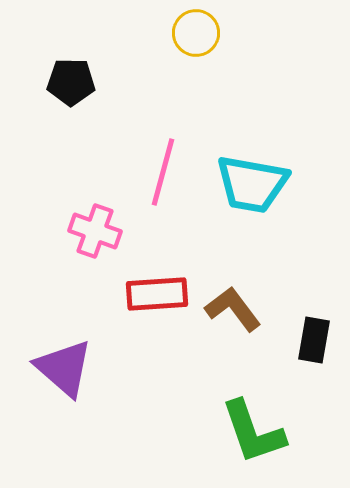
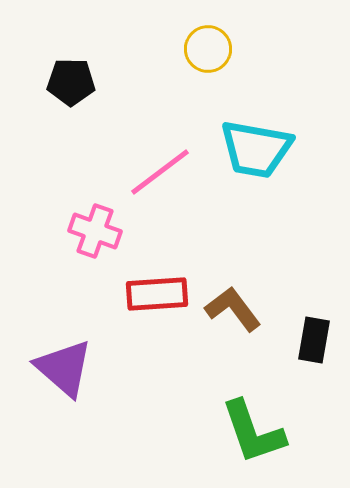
yellow circle: moved 12 px right, 16 px down
pink line: moved 3 px left; rotated 38 degrees clockwise
cyan trapezoid: moved 4 px right, 35 px up
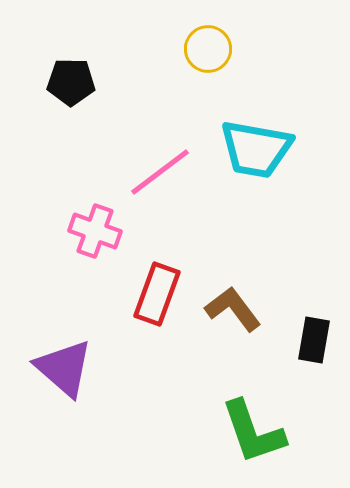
red rectangle: rotated 66 degrees counterclockwise
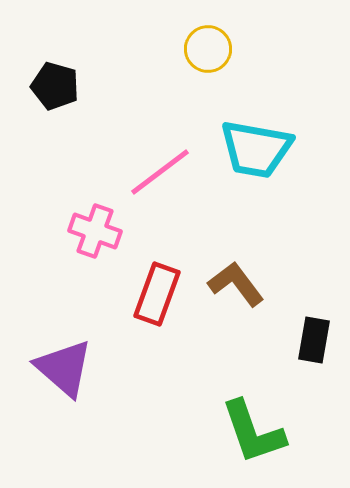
black pentagon: moved 16 px left, 4 px down; rotated 15 degrees clockwise
brown L-shape: moved 3 px right, 25 px up
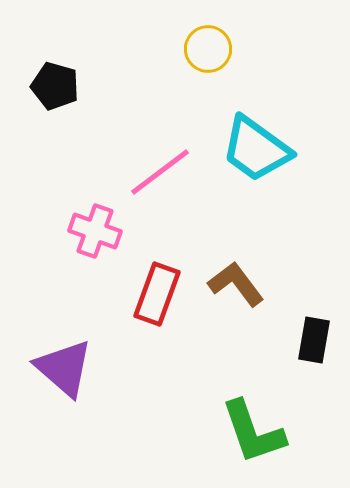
cyan trapezoid: rotated 26 degrees clockwise
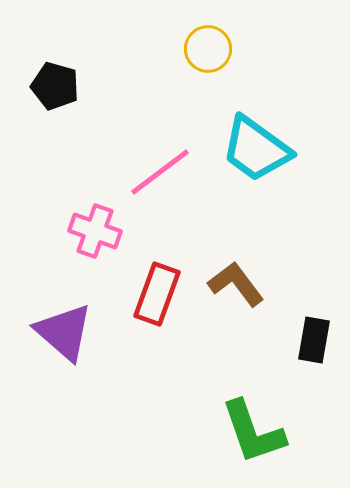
purple triangle: moved 36 px up
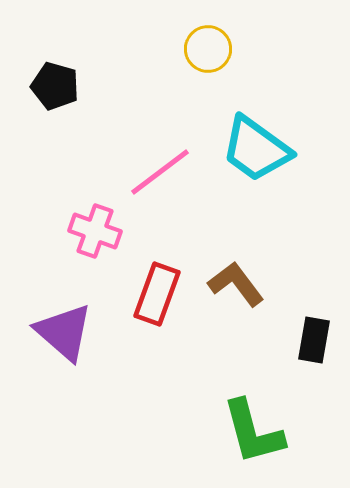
green L-shape: rotated 4 degrees clockwise
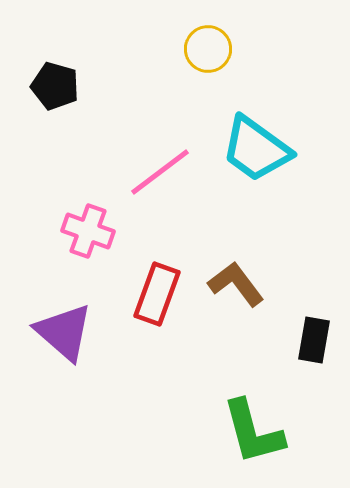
pink cross: moved 7 px left
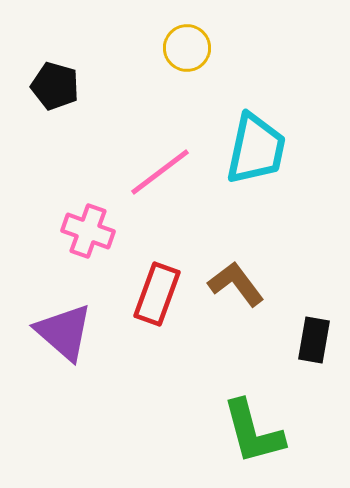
yellow circle: moved 21 px left, 1 px up
cyan trapezoid: rotated 114 degrees counterclockwise
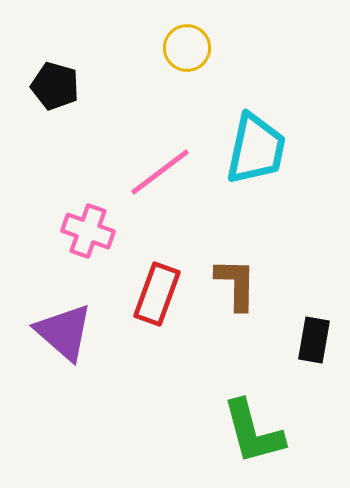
brown L-shape: rotated 38 degrees clockwise
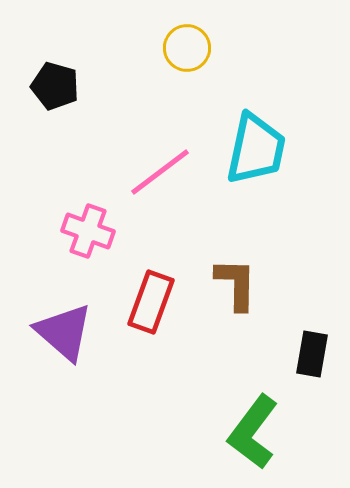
red rectangle: moved 6 px left, 8 px down
black rectangle: moved 2 px left, 14 px down
green L-shape: rotated 52 degrees clockwise
